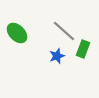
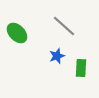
gray line: moved 5 px up
green rectangle: moved 2 px left, 19 px down; rotated 18 degrees counterclockwise
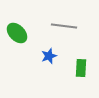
gray line: rotated 35 degrees counterclockwise
blue star: moved 8 px left
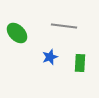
blue star: moved 1 px right, 1 px down
green rectangle: moved 1 px left, 5 px up
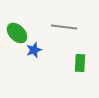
gray line: moved 1 px down
blue star: moved 16 px left, 7 px up
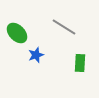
gray line: rotated 25 degrees clockwise
blue star: moved 2 px right, 5 px down
